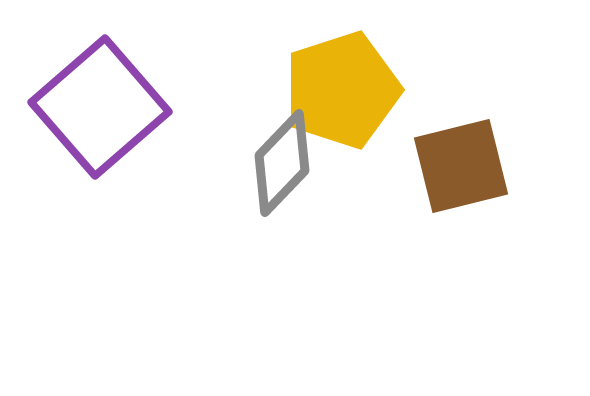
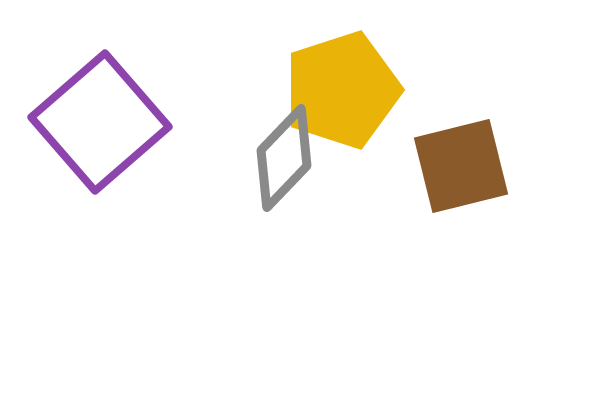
purple square: moved 15 px down
gray diamond: moved 2 px right, 5 px up
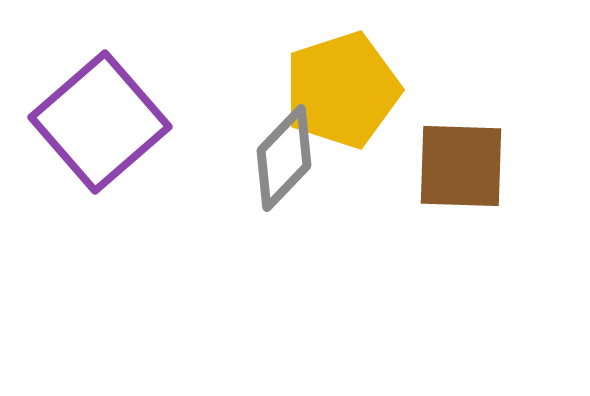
brown square: rotated 16 degrees clockwise
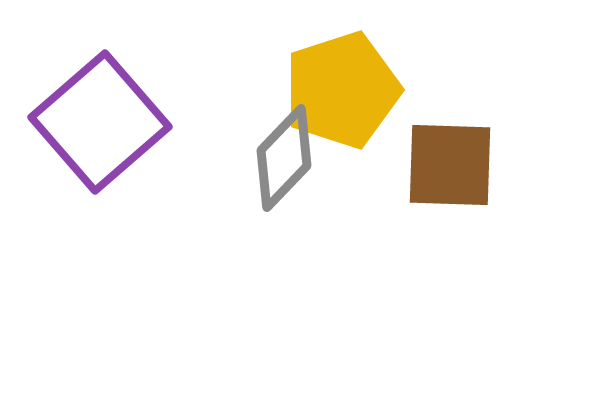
brown square: moved 11 px left, 1 px up
